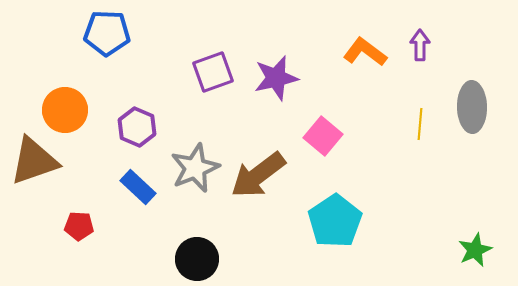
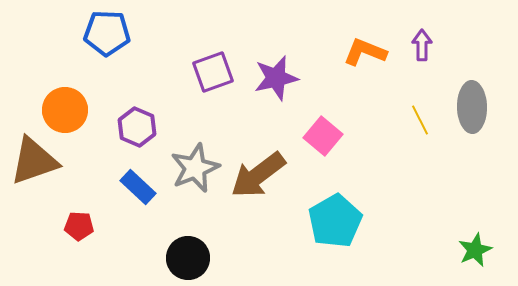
purple arrow: moved 2 px right
orange L-shape: rotated 15 degrees counterclockwise
yellow line: moved 4 px up; rotated 32 degrees counterclockwise
cyan pentagon: rotated 4 degrees clockwise
black circle: moved 9 px left, 1 px up
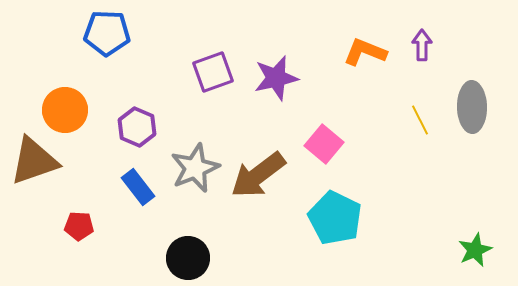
pink square: moved 1 px right, 8 px down
blue rectangle: rotated 9 degrees clockwise
cyan pentagon: moved 3 px up; rotated 16 degrees counterclockwise
